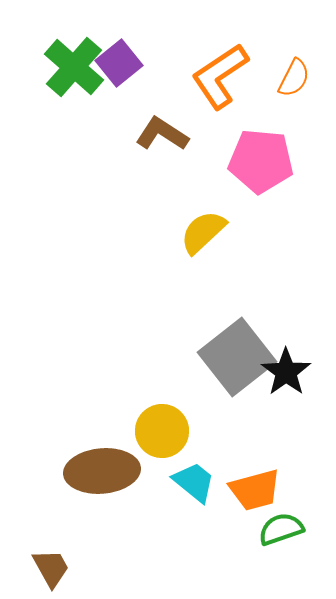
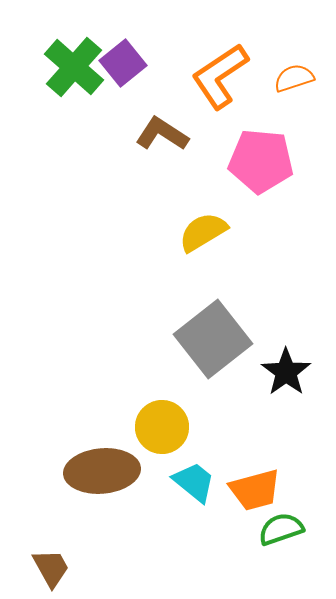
purple square: moved 4 px right
orange semicircle: rotated 135 degrees counterclockwise
yellow semicircle: rotated 12 degrees clockwise
gray square: moved 24 px left, 18 px up
yellow circle: moved 4 px up
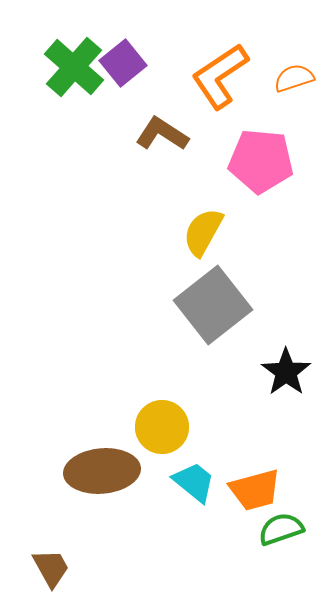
yellow semicircle: rotated 30 degrees counterclockwise
gray square: moved 34 px up
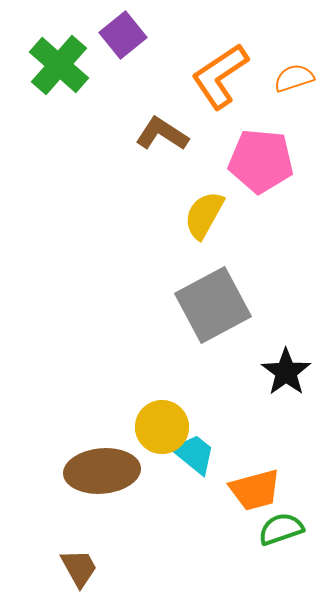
purple square: moved 28 px up
green cross: moved 15 px left, 2 px up
yellow semicircle: moved 1 px right, 17 px up
gray square: rotated 10 degrees clockwise
cyan trapezoid: moved 28 px up
brown trapezoid: moved 28 px right
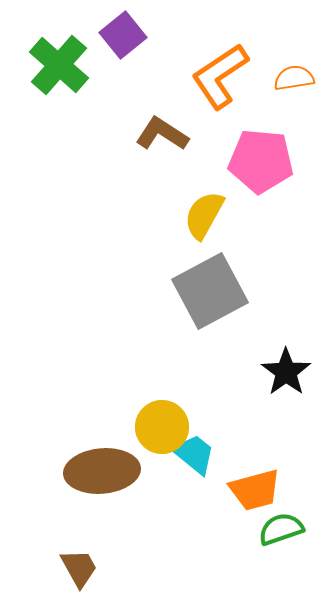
orange semicircle: rotated 9 degrees clockwise
gray square: moved 3 px left, 14 px up
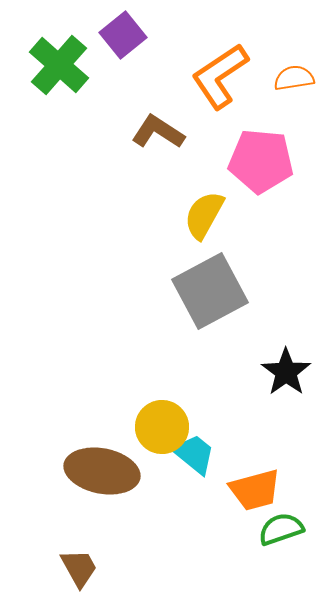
brown L-shape: moved 4 px left, 2 px up
brown ellipse: rotated 16 degrees clockwise
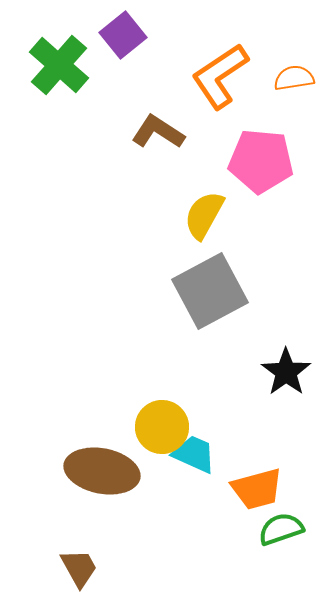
cyan trapezoid: rotated 15 degrees counterclockwise
orange trapezoid: moved 2 px right, 1 px up
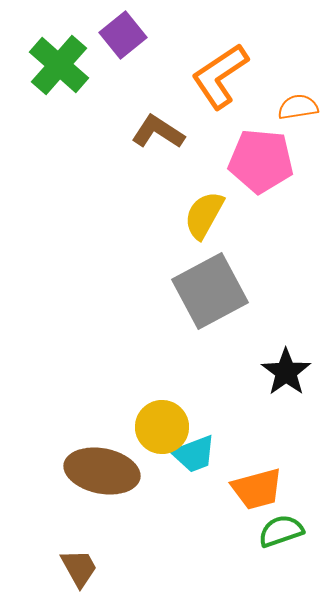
orange semicircle: moved 4 px right, 29 px down
cyan trapezoid: rotated 135 degrees clockwise
green semicircle: moved 2 px down
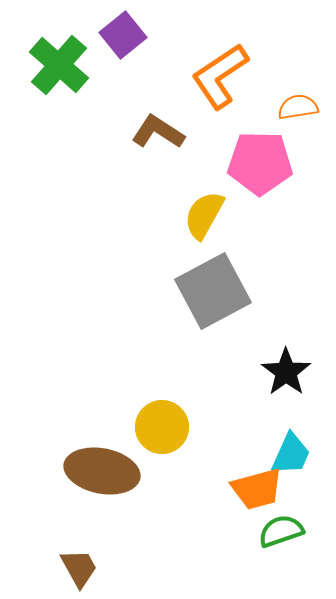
pink pentagon: moved 1 px left, 2 px down; rotated 4 degrees counterclockwise
gray square: moved 3 px right
cyan trapezoid: moved 97 px right; rotated 45 degrees counterclockwise
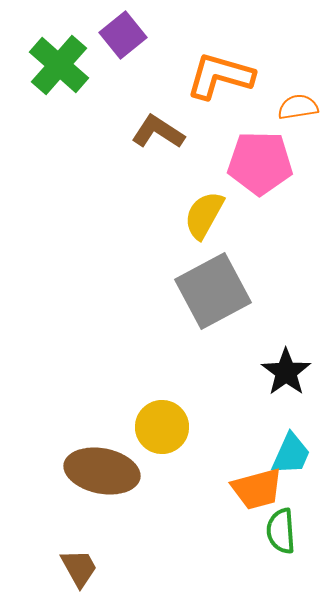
orange L-shape: rotated 50 degrees clockwise
green semicircle: rotated 75 degrees counterclockwise
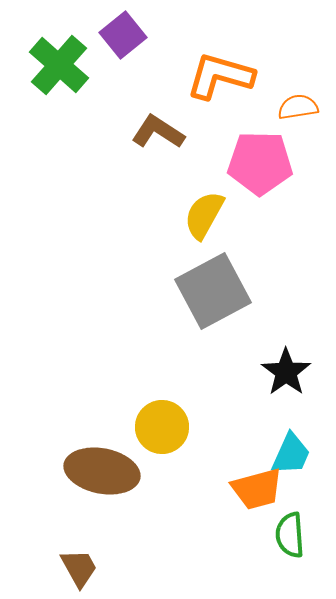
green semicircle: moved 9 px right, 4 px down
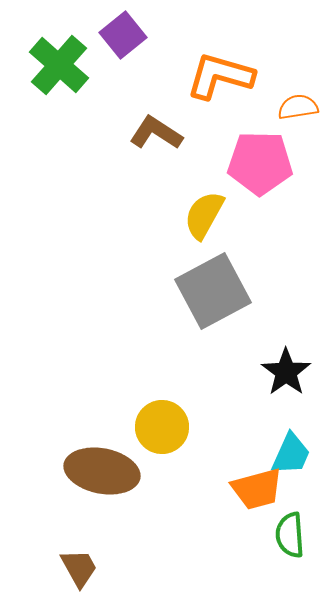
brown L-shape: moved 2 px left, 1 px down
